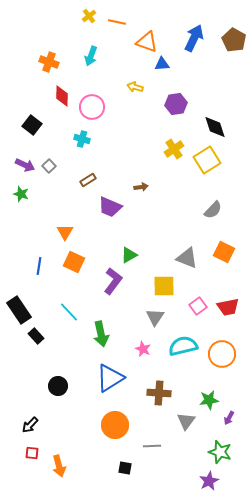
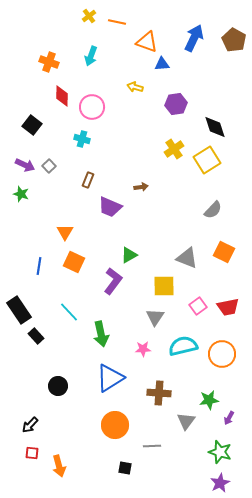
brown rectangle at (88, 180): rotated 35 degrees counterclockwise
pink star at (143, 349): rotated 28 degrees counterclockwise
purple star at (209, 481): moved 11 px right, 2 px down
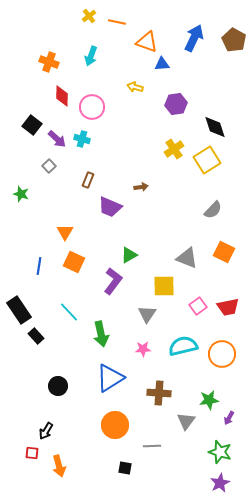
purple arrow at (25, 165): moved 32 px right, 26 px up; rotated 18 degrees clockwise
gray triangle at (155, 317): moved 8 px left, 3 px up
black arrow at (30, 425): moved 16 px right, 6 px down; rotated 12 degrees counterclockwise
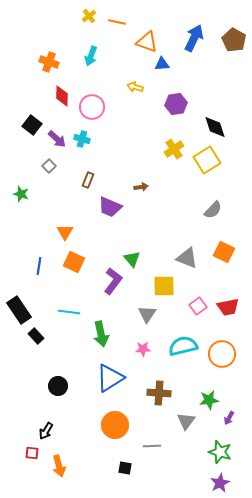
green triangle at (129, 255): moved 3 px right, 4 px down; rotated 42 degrees counterclockwise
cyan line at (69, 312): rotated 40 degrees counterclockwise
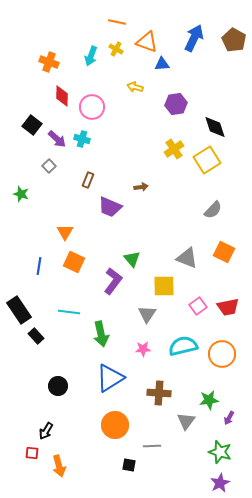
yellow cross at (89, 16): moved 27 px right, 33 px down; rotated 24 degrees counterclockwise
black square at (125, 468): moved 4 px right, 3 px up
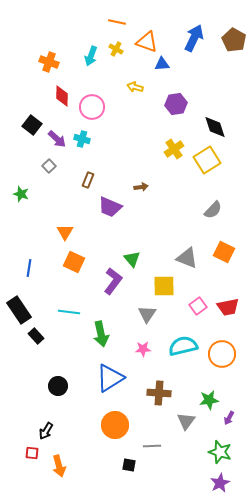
blue line at (39, 266): moved 10 px left, 2 px down
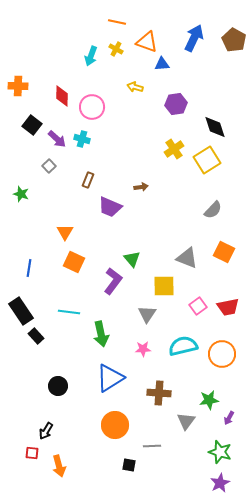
orange cross at (49, 62): moved 31 px left, 24 px down; rotated 18 degrees counterclockwise
black rectangle at (19, 310): moved 2 px right, 1 px down
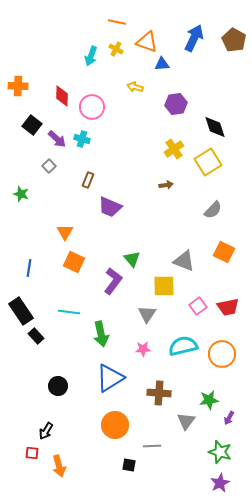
yellow square at (207, 160): moved 1 px right, 2 px down
brown arrow at (141, 187): moved 25 px right, 2 px up
gray triangle at (187, 258): moved 3 px left, 3 px down
